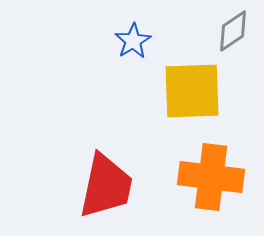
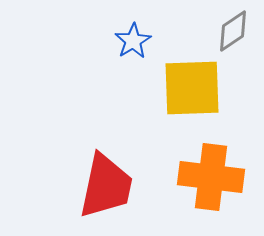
yellow square: moved 3 px up
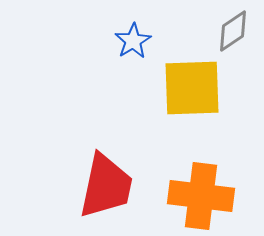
orange cross: moved 10 px left, 19 px down
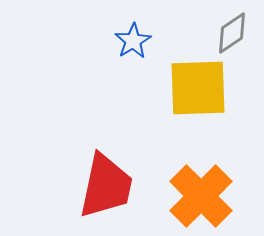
gray diamond: moved 1 px left, 2 px down
yellow square: moved 6 px right
orange cross: rotated 38 degrees clockwise
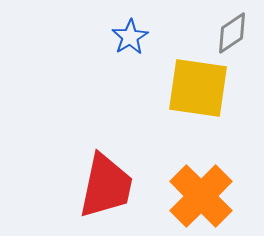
blue star: moved 3 px left, 4 px up
yellow square: rotated 10 degrees clockwise
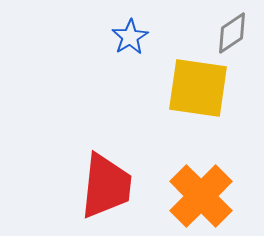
red trapezoid: rotated 6 degrees counterclockwise
